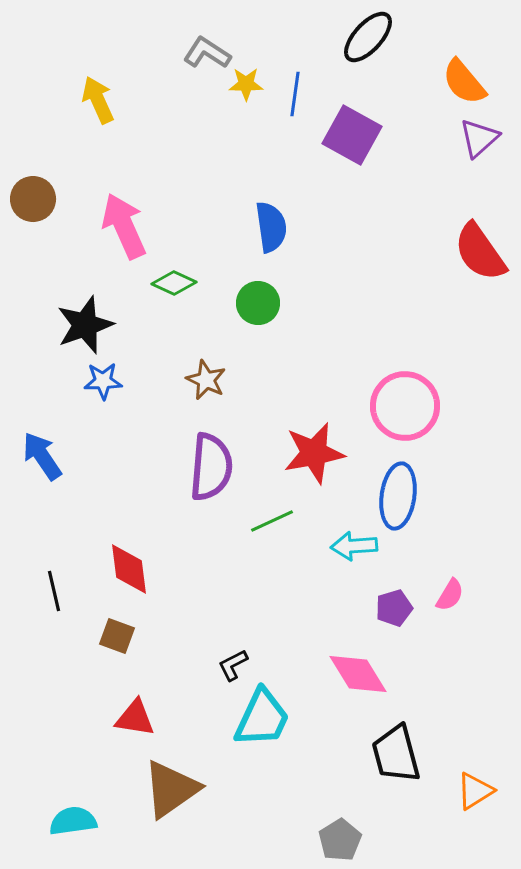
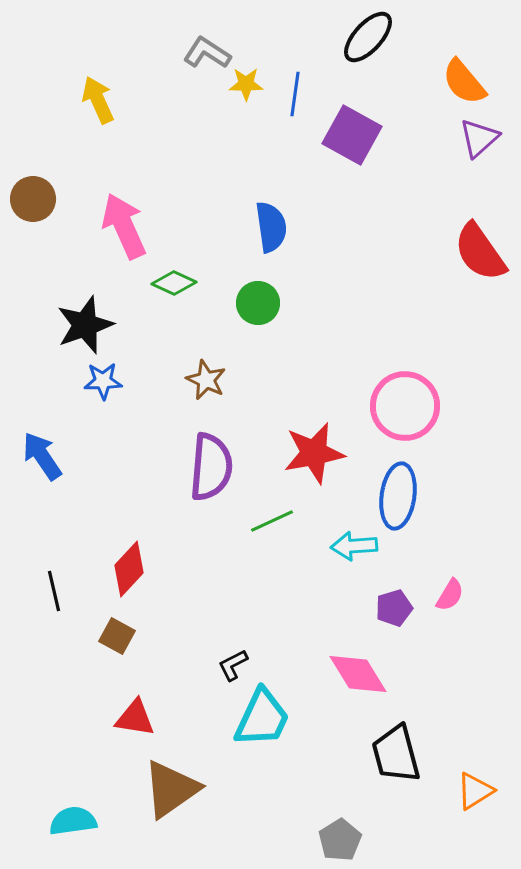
red diamond: rotated 50 degrees clockwise
brown square: rotated 9 degrees clockwise
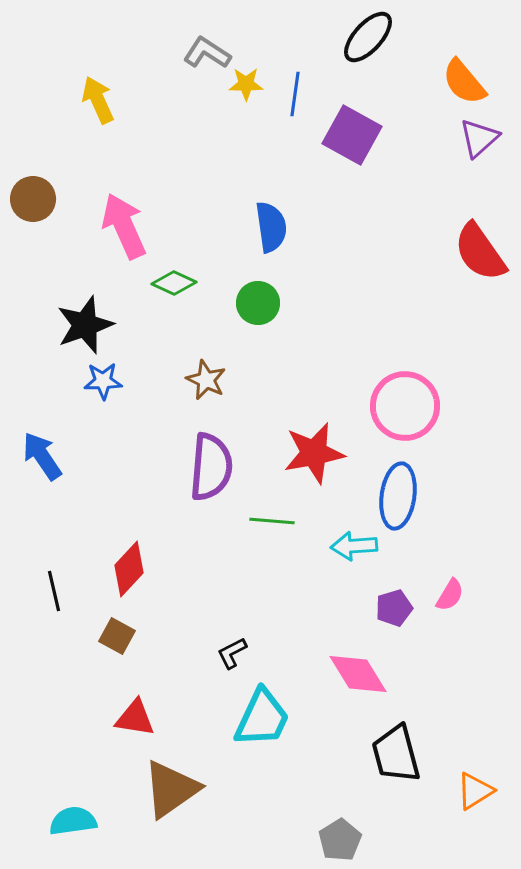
green line: rotated 30 degrees clockwise
black L-shape: moved 1 px left, 12 px up
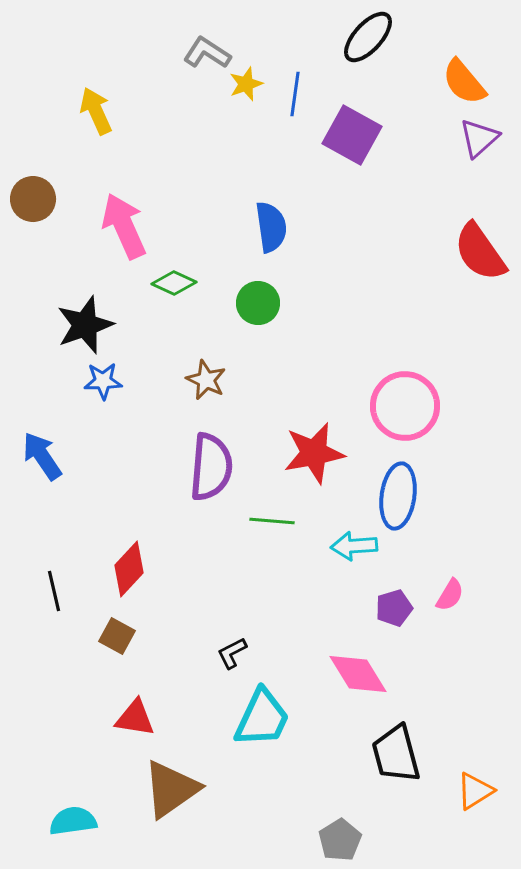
yellow star: rotated 20 degrees counterclockwise
yellow arrow: moved 2 px left, 11 px down
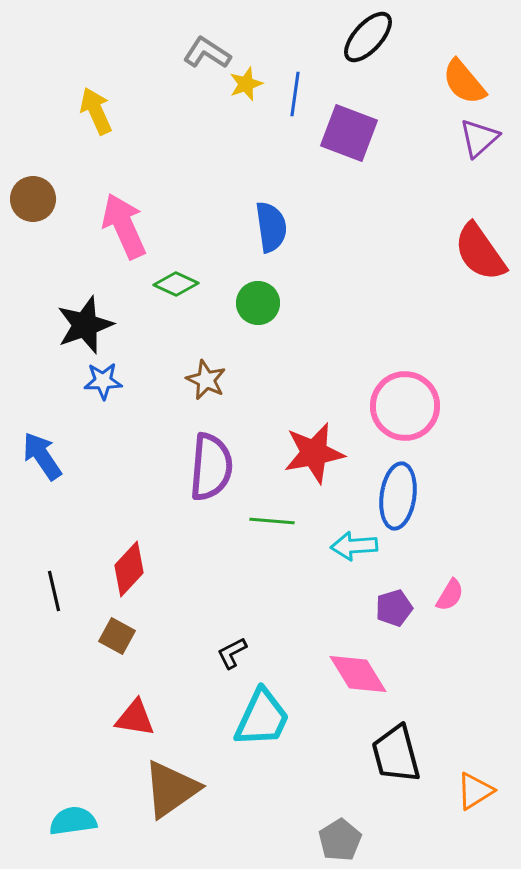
purple square: moved 3 px left, 2 px up; rotated 8 degrees counterclockwise
green diamond: moved 2 px right, 1 px down
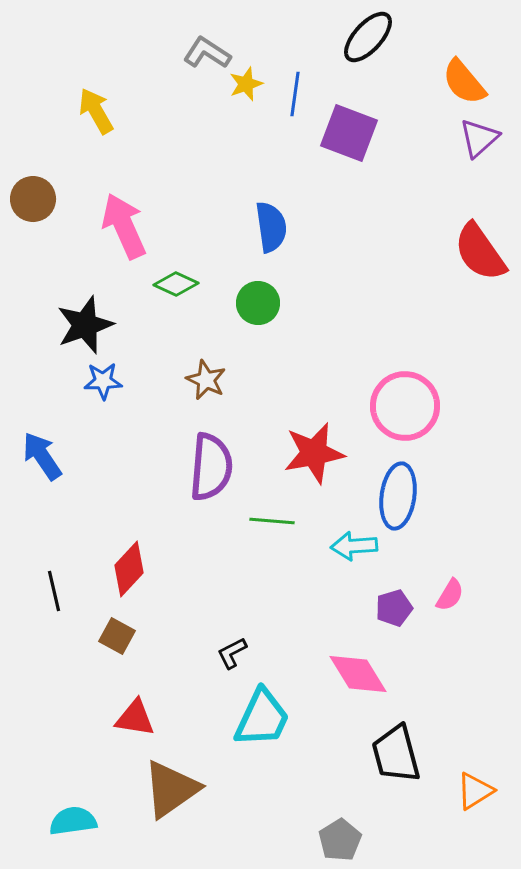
yellow arrow: rotated 6 degrees counterclockwise
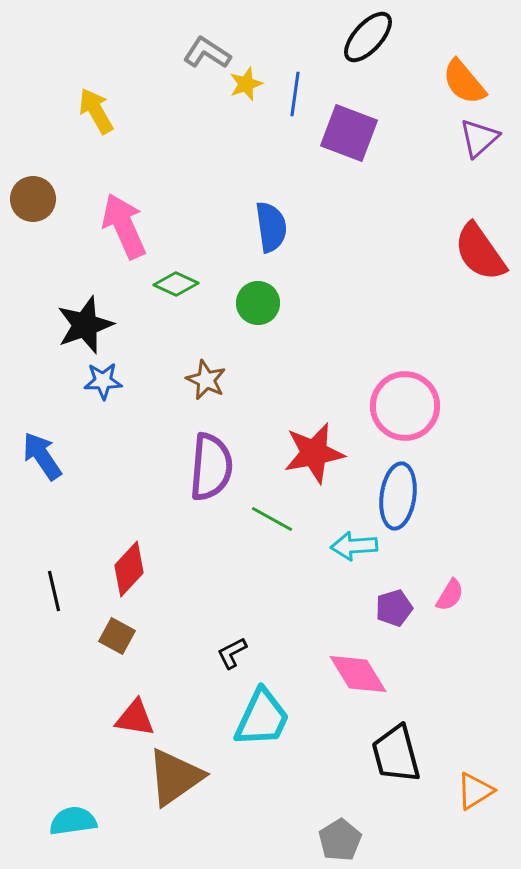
green line: moved 2 px up; rotated 24 degrees clockwise
brown triangle: moved 4 px right, 12 px up
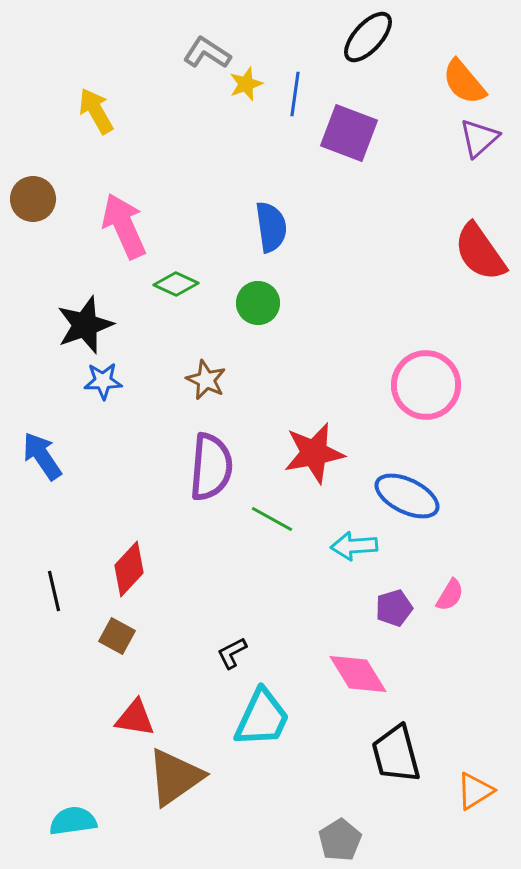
pink circle: moved 21 px right, 21 px up
blue ellipse: moved 9 px right; rotated 72 degrees counterclockwise
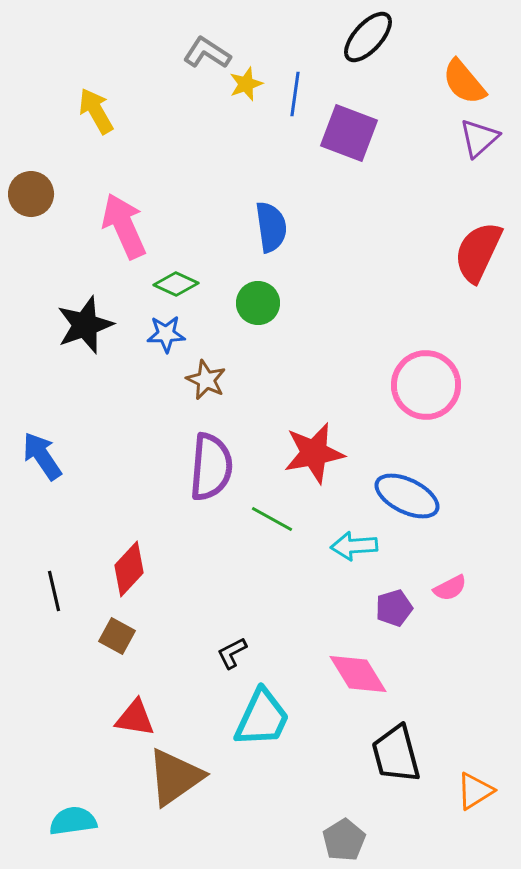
brown circle: moved 2 px left, 5 px up
red semicircle: moved 2 px left; rotated 60 degrees clockwise
blue star: moved 63 px right, 47 px up
pink semicircle: moved 7 px up; rotated 32 degrees clockwise
gray pentagon: moved 4 px right
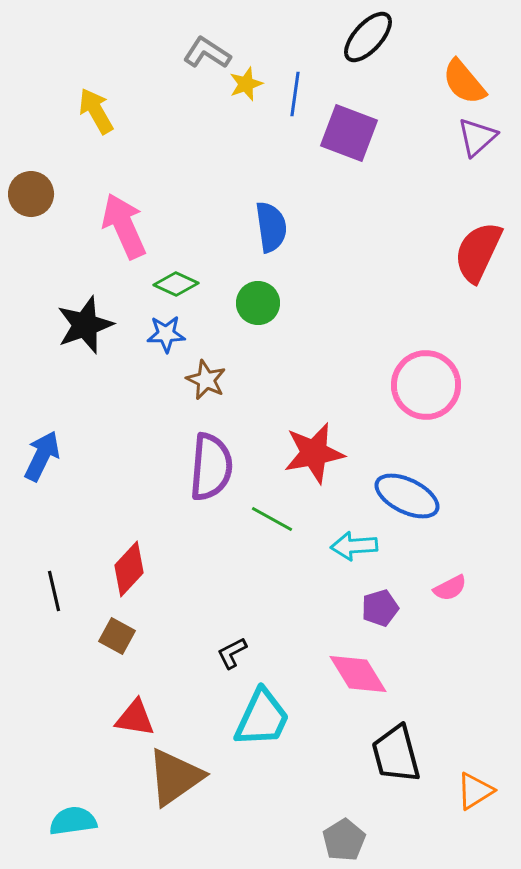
purple triangle: moved 2 px left, 1 px up
blue arrow: rotated 60 degrees clockwise
purple pentagon: moved 14 px left
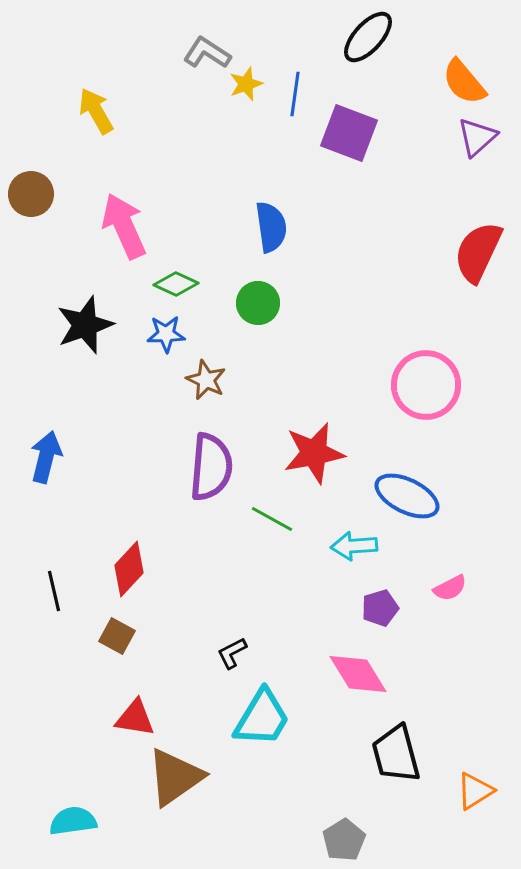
blue arrow: moved 4 px right, 1 px down; rotated 12 degrees counterclockwise
cyan trapezoid: rotated 6 degrees clockwise
